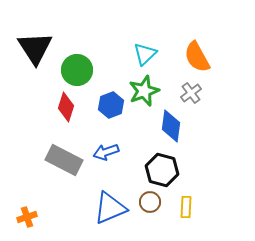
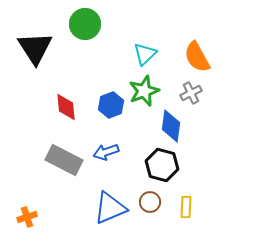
green circle: moved 8 px right, 46 px up
gray cross: rotated 10 degrees clockwise
red diamond: rotated 24 degrees counterclockwise
black hexagon: moved 5 px up
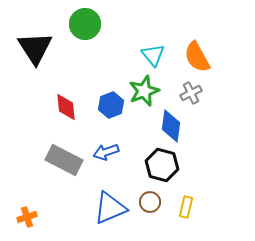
cyan triangle: moved 8 px right, 1 px down; rotated 25 degrees counterclockwise
yellow rectangle: rotated 10 degrees clockwise
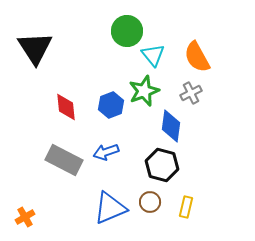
green circle: moved 42 px right, 7 px down
orange cross: moved 2 px left; rotated 12 degrees counterclockwise
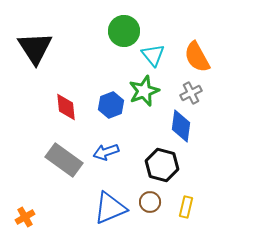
green circle: moved 3 px left
blue diamond: moved 10 px right
gray rectangle: rotated 9 degrees clockwise
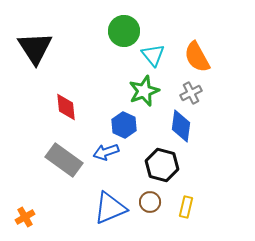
blue hexagon: moved 13 px right, 20 px down; rotated 15 degrees counterclockwise
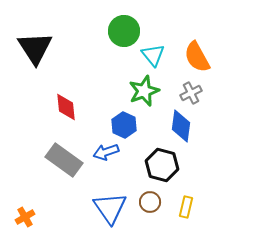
blue triangle: rotated 42 degrees counterclockwise
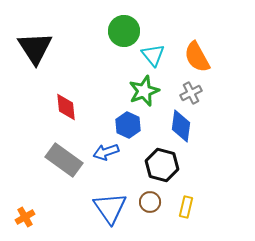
blue hexagon: moved 4 px right
